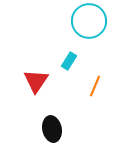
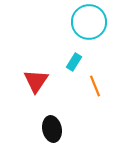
cyan circle: moved 1 px down
cyan rectangle: moved 5 px right, 1 px down
orange line: rotated 45 degrees counterclockwise
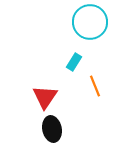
cyan circle: moved 1 px right
red triangle: moved 9 px right, 16 px down
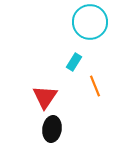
black ellipse: rotated 20 degrees clockwise
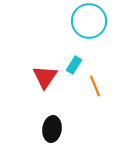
cyan circle: moved 1 px left, 1 px up
cyan rectangle: moved 3 px down
red triangle: moved 20 px up
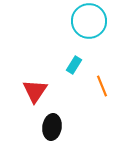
red triangle: moved 10 px left, 14 px down
orange line: moved 7 px right
black ellipse: moved 2 px up
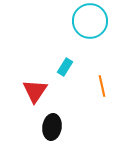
cyan circle: moved 1 px right
cyan rectangle: moved 9 px left, 2 px down
orange line: rotated 10 degrees clockwise
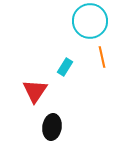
orange line: moved 29 px up
